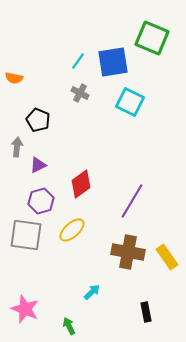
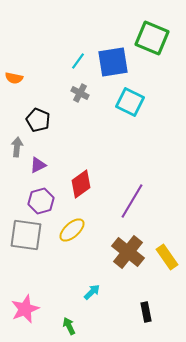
brown cross: rotated 28 degrees clockwise
pink star: rotated 28 degrees clockwise
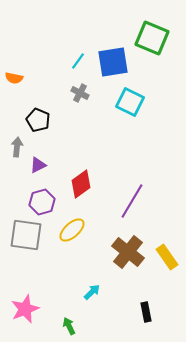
purple hexagon: moved 1 px right, 1 px down
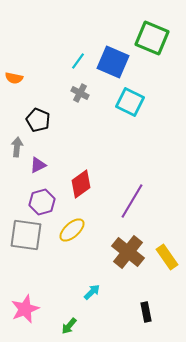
blue square: rotated 32 degrees clockwise
green arrow: rotated 114 degrees counterclockwise
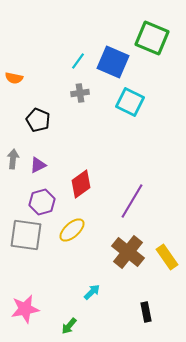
gray cross: rotated 36 degrees counterclockwise
gray arrow: moved 4 px left, 12 px down
pink star: rotated 12 degrees clockwise
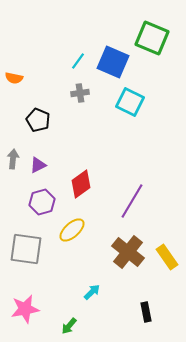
gray square: moved 14 px down
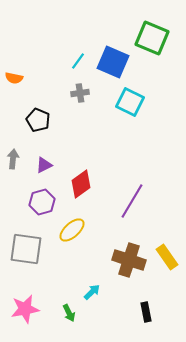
purple triangle: moved 6 px right
brown cross: moved 1 px right, 8 px down; rotated 20 degrees counterclockwise
green arrow: moved 13 px up; rotated 66 degrees counterclockwise
